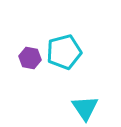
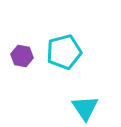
purple hexagon: moved 8 px left, 2 px up
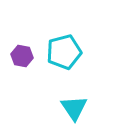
cyan triangle: moved 11 px left
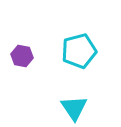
cyan pentagon: moved 15 px right, 1 px up
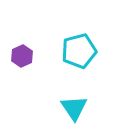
purple hexagon: rotated 25 degrees clockwise
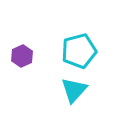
cyan triangle: moved 18 px up; rotated 16 degrees clockwise
